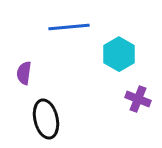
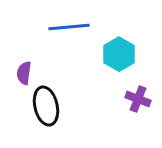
black ellipse: moved 13 px up
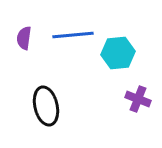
blue line: moved 4 px right, 8 px down
cyan hexagon: moved 1 px left, 1 px up; rotated 24 degrees clockwise
purple semicircle: moved 35 px up
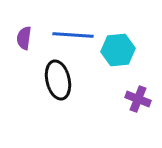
blue line: rotated 9 degrees clockwise
cyan hexagon: moved 3 px up
black ellipse: moved 12 px right, 26 px up
